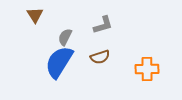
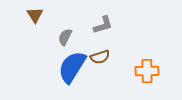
blue semicircle: moved 13 px right, 5 px down
orange cross: moved 2 px down
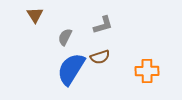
blue semicircle: moved 1 px left, 2 px down
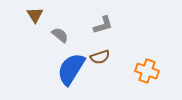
gray semicircle: moved 5 px left, 2 px up; rotated 102 degrees clockwise
orange cross: rotated 20 degrees clockwise
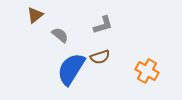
brown triangle: rotated 24 degrees clockwise
orange cross: rotated 10 degrees clockwise
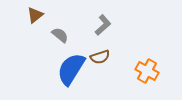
gray L-shape: rotated 25 degrees counterclockwise
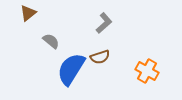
brown triangle: moved 7 px left, 2 px up
gray L-shape: moved 1 px right, 2 px up
gray semicircle: moved 9 px left, 6 px down
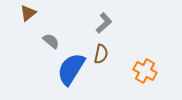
brown semicircle: moved 1 px right, 3 px up; rotated 60 degrees counterclockwise
orange cross: moved 2 px left
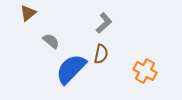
blue semicircle: rotated 12 degrees clockwise
